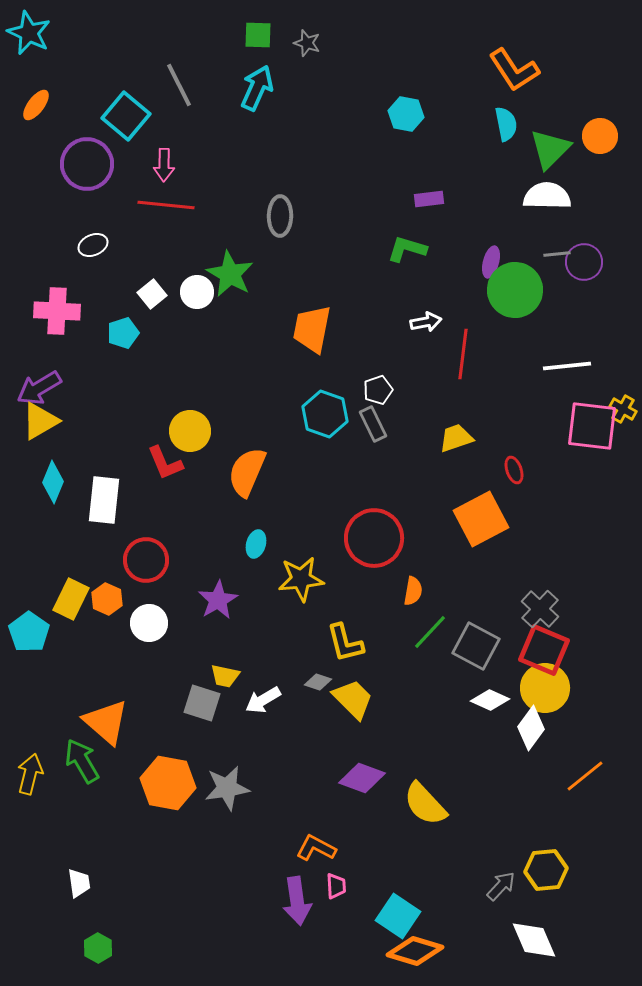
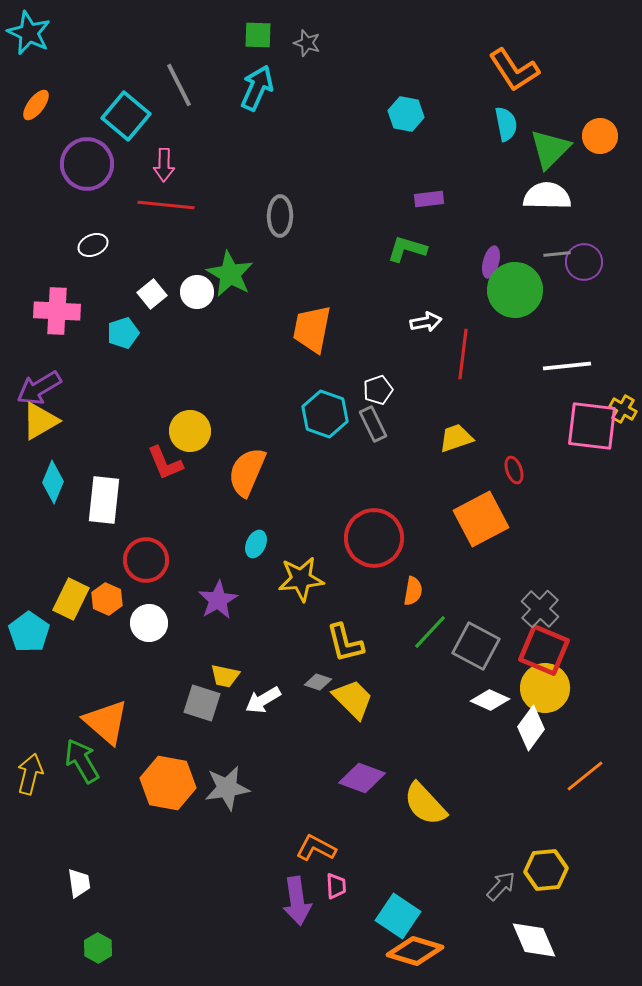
cyan ellipse at (256, 544): rotated 8 degrees clockwise
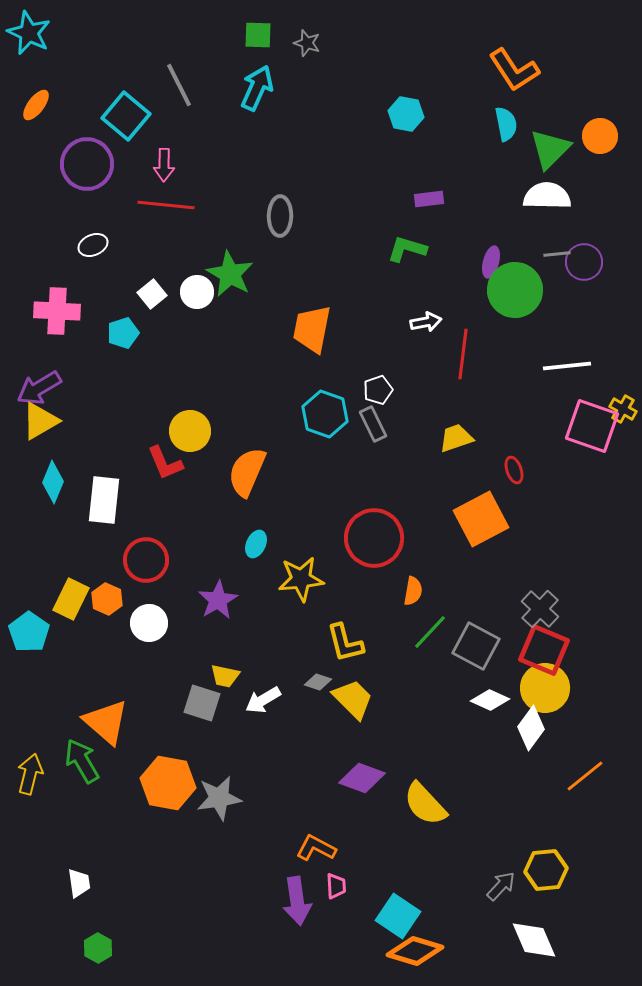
pink square at (592, 426): rotated 12 degrees clockwise
gray star at (227, 788): moved 8 px left, 10 px down
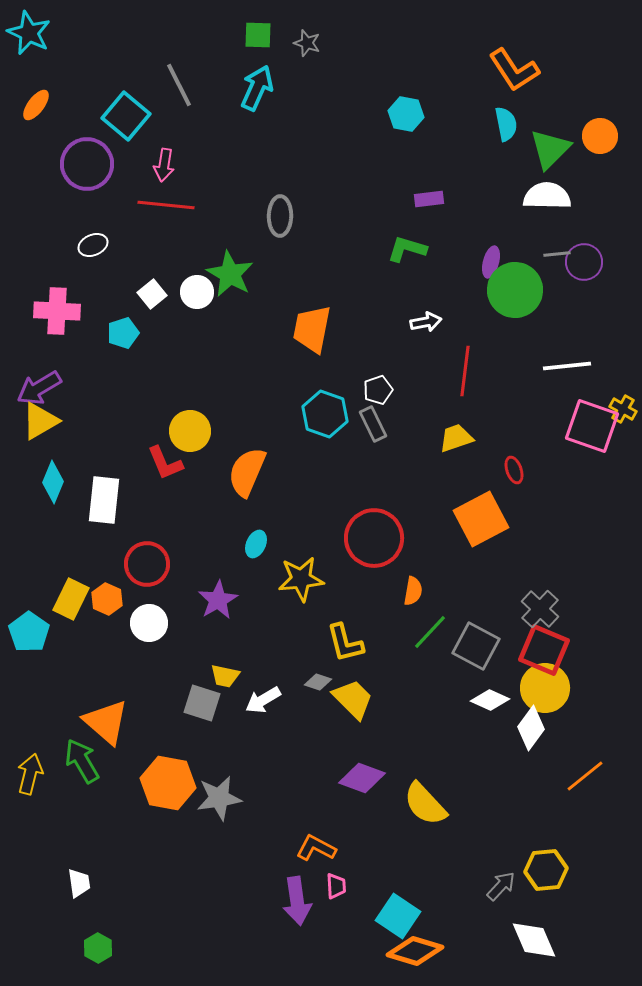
pink arrow at (164, 165): rotated 8 degrees clockwise
red line at (463, 354): moved 2 px right, 17 px down
red circle at (146, 560): moved 1 px right, 4 px down
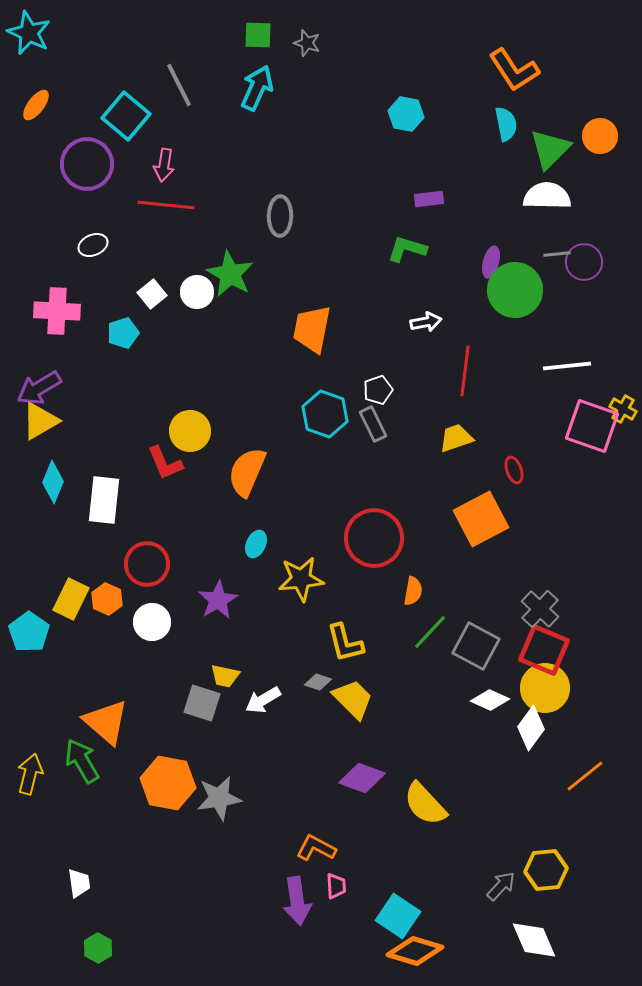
white circle at (149, 623): moved 3 px right, 1 px up
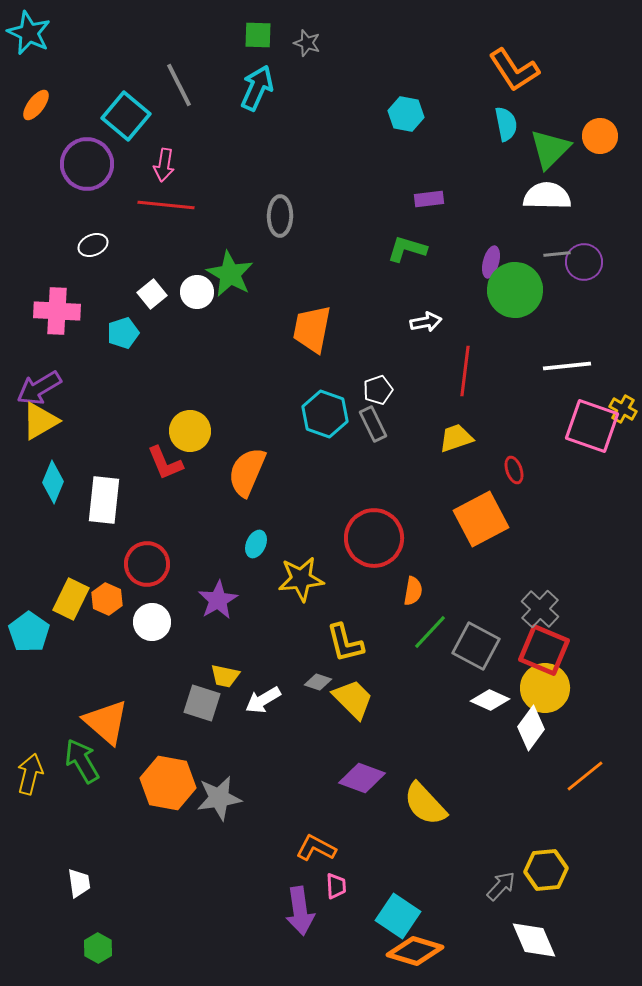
purple arrow at (297, 901): moved 3 px right, 10 px down
